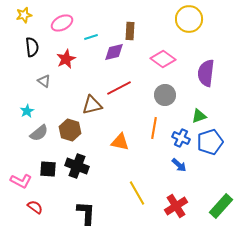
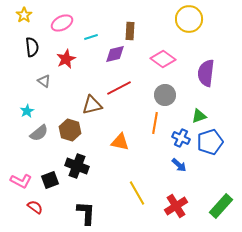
yellow star: rotated 21 degrees counterclockwise
purple diamond: moved 1 px right, 2 px down
orange line: moved 1 px right, 5 px up
black square: moved 2 px right, 11 px down; rotated 24 degrees counterclockwise
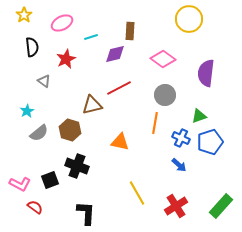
pink L-shape: moved 1 px left, 3 px down
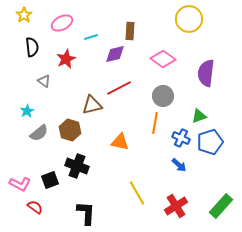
gray circle: moved 2 px left, 1 px down
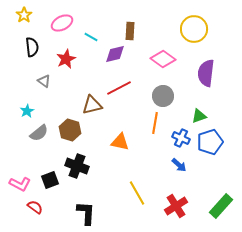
yellow circle: moved 5 px right, 10 px down
cyan line: rotated 48 degrees clockwise
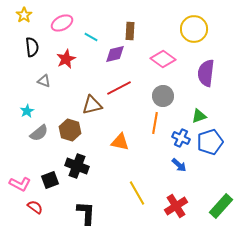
gray triangle: rotated 16 degrees counterclockwise
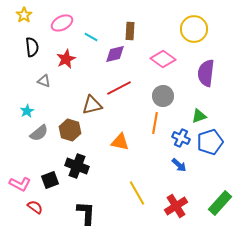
green rectangle: moved 1 px left, 3 px up
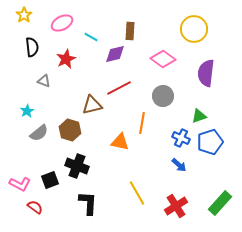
orange line: moved 13 px left
black L-shape: moved 2 px right, 10 px up
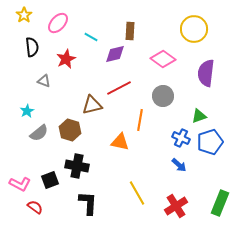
pink ellipse: moved 4 px left; rotated 20 degrees counterclockwise
orange line: moved 2 px left, 3 px up
black cross: rotated 10 degrees counterclockwise
green rectangle: rotated 20 degrees counterclockwise
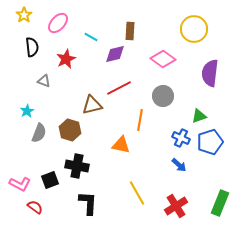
purple semicircle: moved 4 px right
gray semicircle: rotated 30 degrees counterclockwise
orange triangle: moved 1 px right, 3 px down
